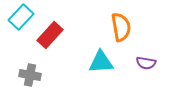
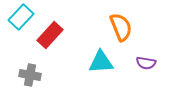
orange semicircle: rotated 12 degrees counterclockwise
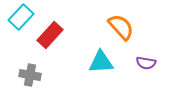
orange semicircle: rotated 20 degrees counterclockwise
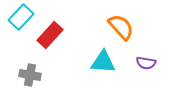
cyan triangle: moved 2 px right; rotated 8 degrees clockwise
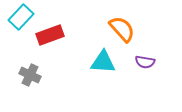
orange semicircle: moved 1 px right, 2 px down
red rectangle: rotated 28 degrees clockwise
purple semicircle: moved 1 px left, 1 px up
gray cross: rotated 15 degrees clockwise
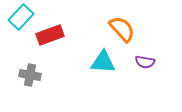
gray cross: rotated 15 degrees counterclockwise
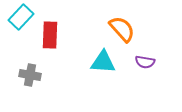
red rectangle: rotated 68 degrees counterclockwise
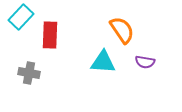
orange semicircle: moved 1 px down; rotated 8 degrees clockwise
gray cross: moved 1 px left, 2 px up
